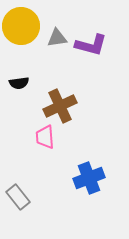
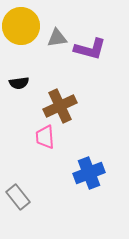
purple L-shape: moved 1 px left, 4 px down
blue cross: moved 5 px up
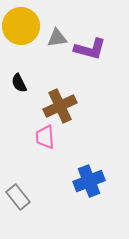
black semicircle: rotated 72 degrees clockwise
blue cross: moved 8 px down
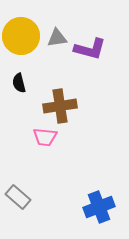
yellow circle: moved 10 px down
black semicircle: rotated 12 degrees clockwise
brown cross: rotated 16 degrees clockwise
pink trapezoid: rotated 80 degrees counterclockwise
blue cross: moved 10 px right, 26 px down
gray rectangle: rotated 10 degrees counterclockwise
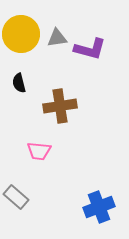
yellow circle: moved 2 px up
pink trapezoid: moved 6 px left, 14 px down
gray rectangle: moved 2 px left
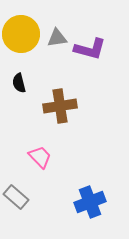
pink trapezoid: moved 1 px right, 6 px down; rotated 140 degrees counterclockwise
blue cross: moved 9 px left, 5 px up
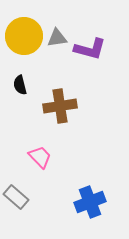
yellow circle: moved 3 px right, 2 px down
black semicircle: moved 1 px right, 2 px down
